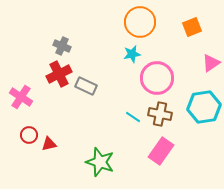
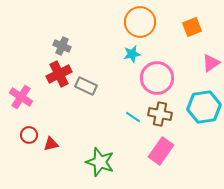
red triangle: moved 2 px right
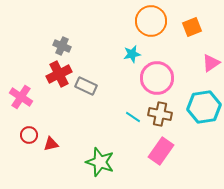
orange circle: moved 11 px right, 1 px up
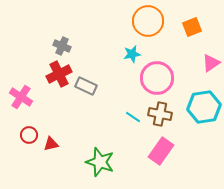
orange circle: moved 3 px left
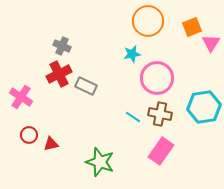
pink triangle: moved 20 px up; rotated 24 degrees counterclockwise
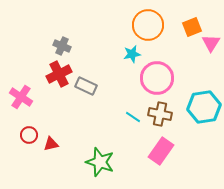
orange circle: moved 4 px down
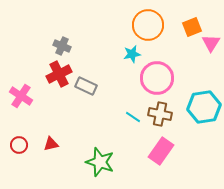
pink cross: moved 1 px up
red circle: moved 10 px left, 10 px down
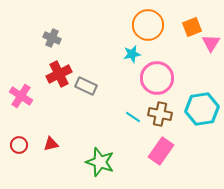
gray cross: moved 10 px left, 8 px up
cyan hexagon: moved 2 px left, 2 px down
